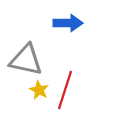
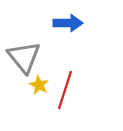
gray triangle: moved 2 px left, 3 px up; rotated 39 degrees clockwise
yellow star: moved 5 px up
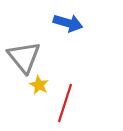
blue arrow: rotated 16 degrees clockwise
red line: moved 13 px down
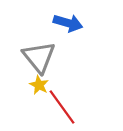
gray triangle: moved 15 px right
red line: moved 3 px left, 4 px down; rotated 54 degrees counterclockwise
